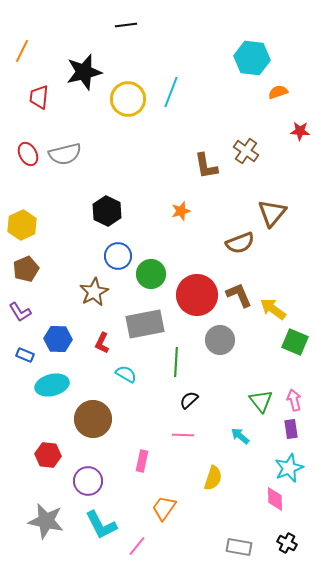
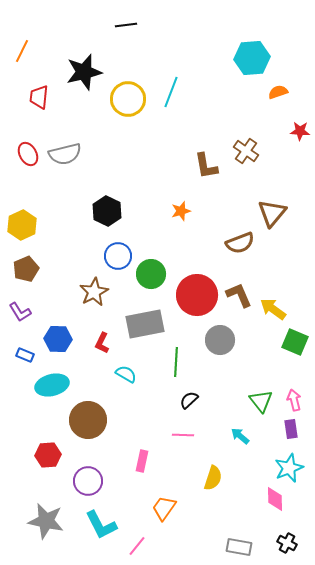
cyan hexagon at (252, 58): rotated 12 degrees counterclockwise
brown circle at (93, 419): moved 5 px left, 1 px down
red hexagon at (48, 455): rotated 10 degrees counterclockwise
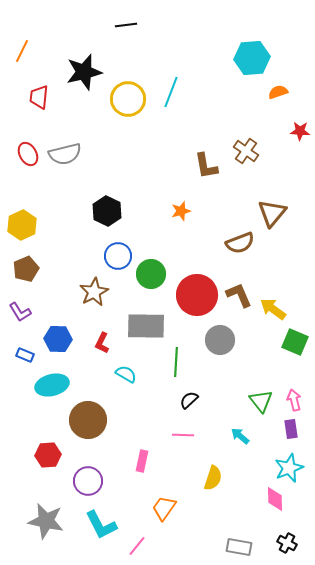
gray rectangle at (145, 324): moved 1 px right, 2 px down; rotated 12 degrees clockwise
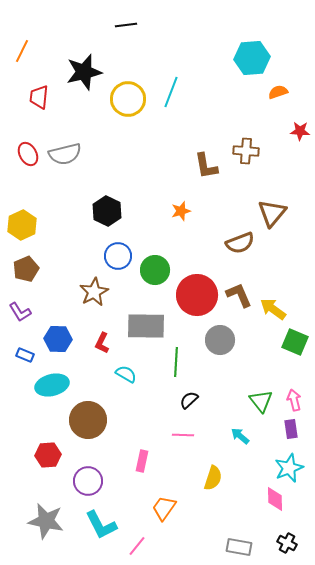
brown cross at (246, 151): rotated 30 degrees counterclockwise
green circle at (151, 274): moved 4 px right, 4 px up
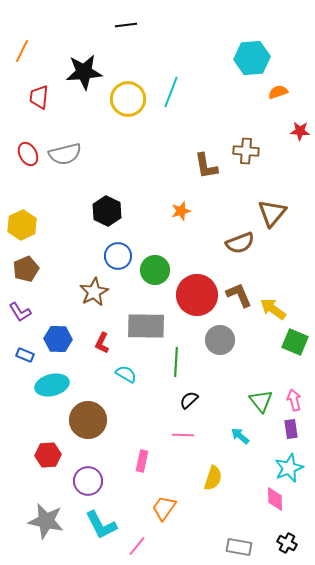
black star at (84, 72): rotated 9 degrees clockwise
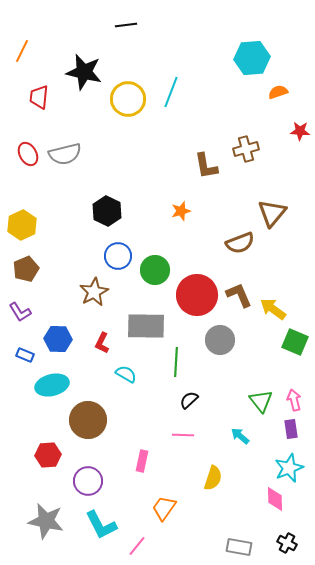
black star at (84, 72): rotated 18 degrees clockwise
brown cross at (246, 151): moved 2 px up; rotated 20 degrees counterclockwise
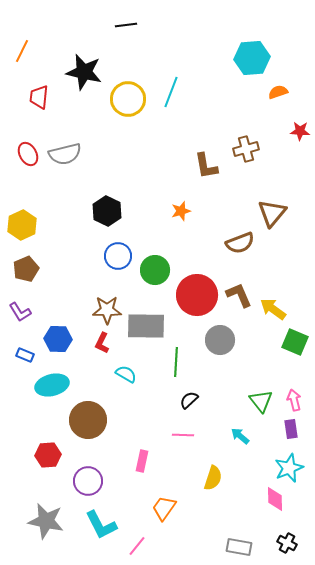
brown star at (94, 292): moved 13 px right, 18 px down; rotated 28 degrees clockwise
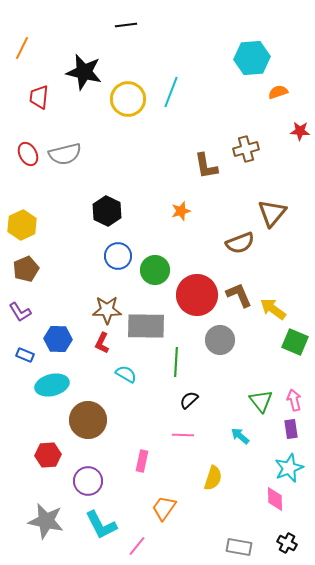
orange line at (22, 51): moved 3 px up
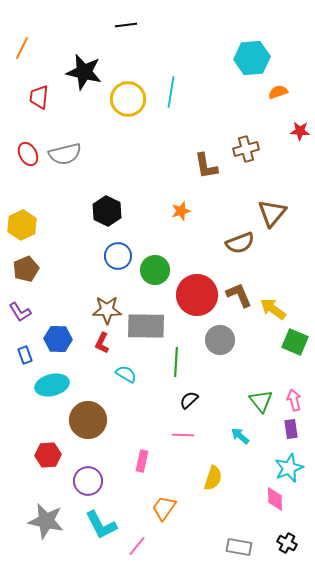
cyan line at (171, 92): rotated 12 degrees counterclockwise
blue rectangle at (25, 355): rotated 48 degrees clockwise
